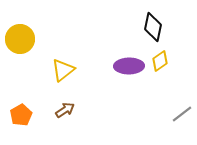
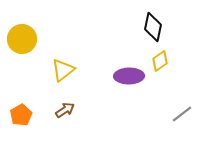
yellow circle: moved 2 px right
purple ellipse: moved 10 px down
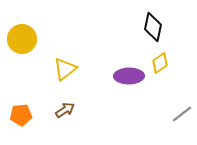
yellow diamond: moved 2 px down
yellow triangle: moved 2 px right, 1 px up
orange pentagon: rotated 25 degrees clockwise
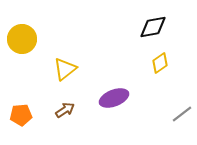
black diamond: rotated 68 degrees clockwise
purple ellipse: moved 15 px left, 22 px down; rotated 20 degrees counterclockwise
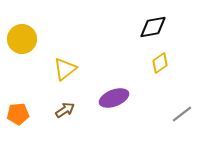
orange pentagon: moved 3 px left, 1 px up
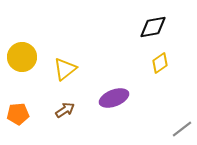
yellow circle: moved 18 px down
gray line: moved 15 px down
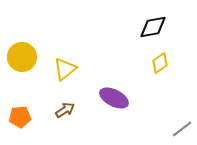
purple ellipse: rotated 48 degrees clockwise
orange pentagon: moved 2 px right, 3 px down
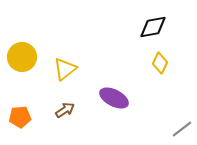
yellow diamond: rotated 30 degrees counterclockwise
